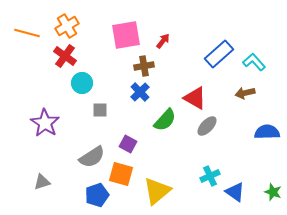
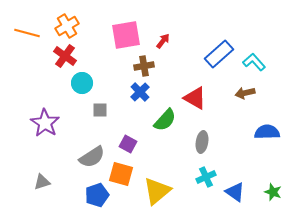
gray ellipse: moved 5 px left, 16 px down; rotated 35 degrees counterclockwise
cyan cross: moved 4 px left, 1 px down
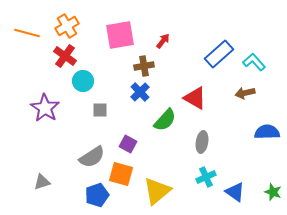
pink square: moved 6 px left
cyan circle: moved 1 px right, 2 px up
purple star: moved 15 px up
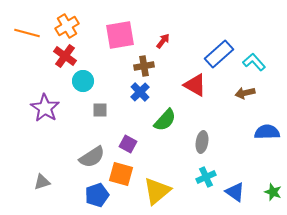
red triangle: moved 13 px up
